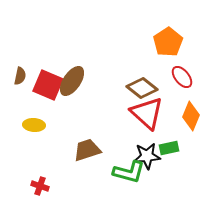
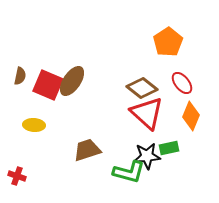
red ellipse: moved 6 px down
red cross: moved 23 px left, 10 px up
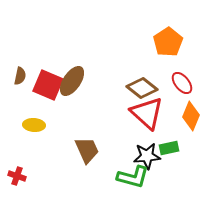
brown trapezoid: rotated 84 degrees clockwise
green L-shape: moved 4 px right, 5 px down
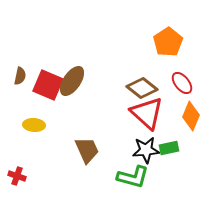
black star: moved 1 px left, 6 px up
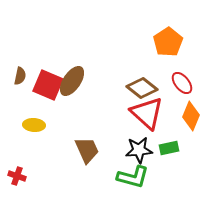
black star: moved 7 px left
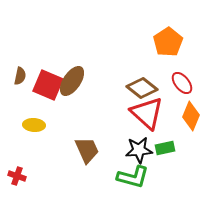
green rectangle: moved 4 px left
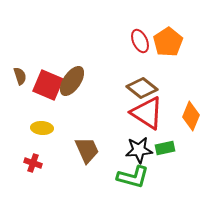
brown semicircle: rotated 30 degrees counterclockwise
red ellipse: moved 42 px left, 42 px up; rotated 15 degrees clockwise
red triangle: rotated 9 degrees counterclockwise
yellow ellipse: moved 8 px right, 3 px down
red cross: moved 16 px right, 13 px up
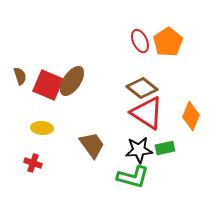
brown trapezoid: moved 5 px right, 5 px up; rotated 12 degrees counterclockwise
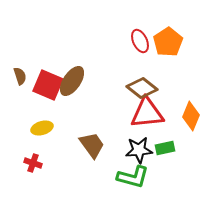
red triangle: rotated 39 degrees counterclockwise
yellow ellipse: rotated 20 degrees counterclockwise
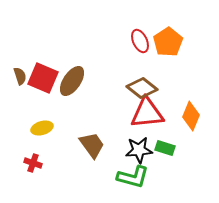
red square: moved 5 px left, 7 px up
green rectangle: rotated 30 degrees clockwise
